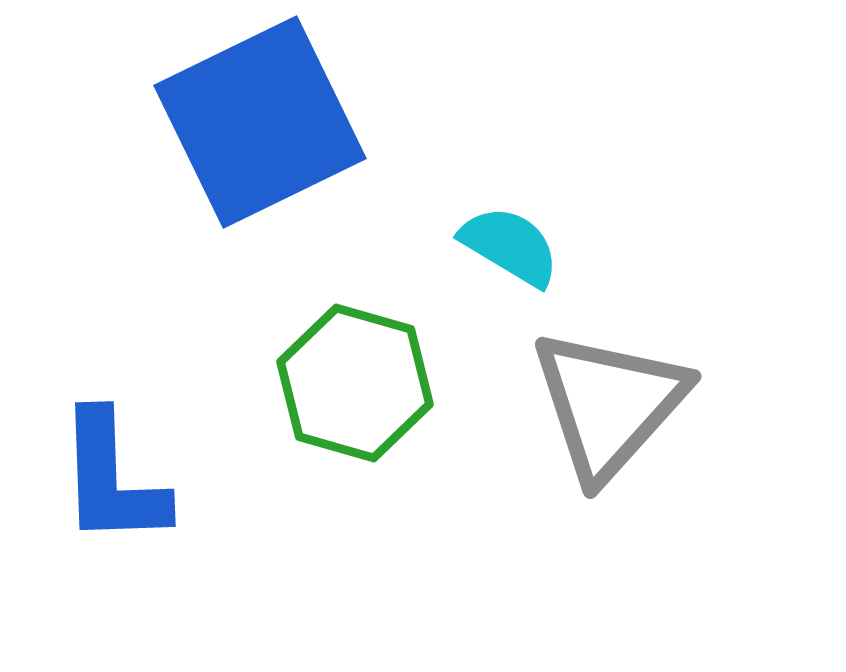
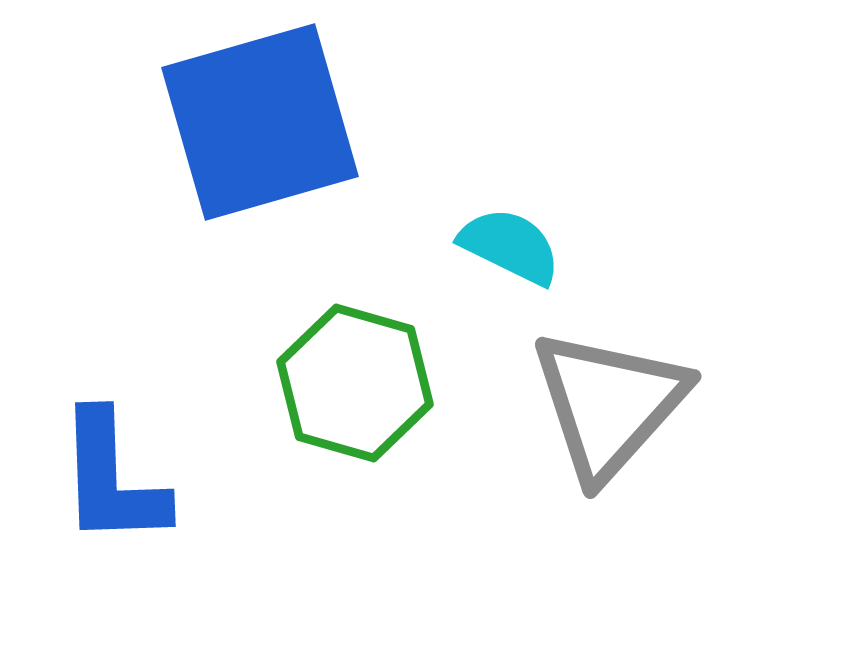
blue square: rotated 10 degrees clockwise
cyan semicircle: rotated 5 degrees counterclockwise
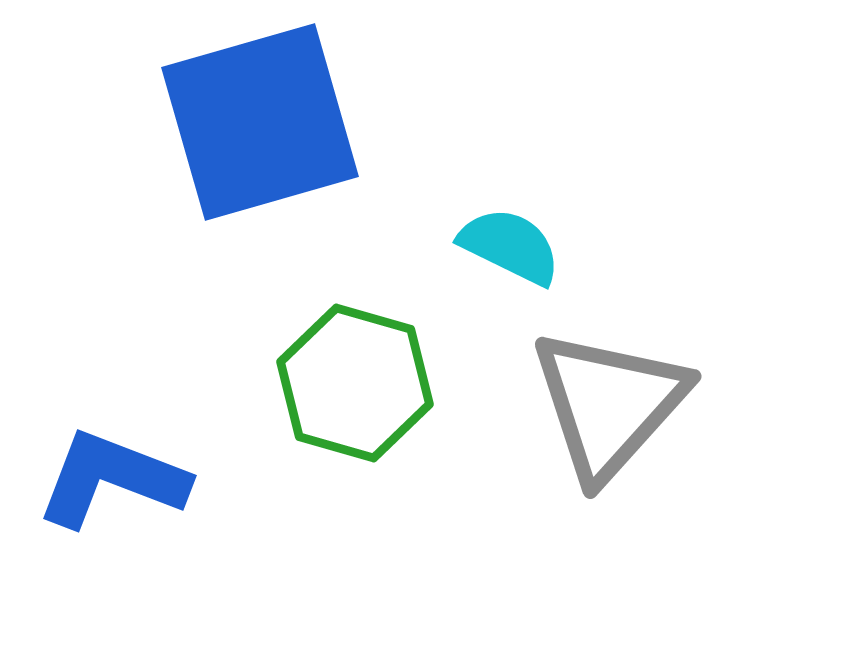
blue L-shape: rotated 113 degrees clockwise
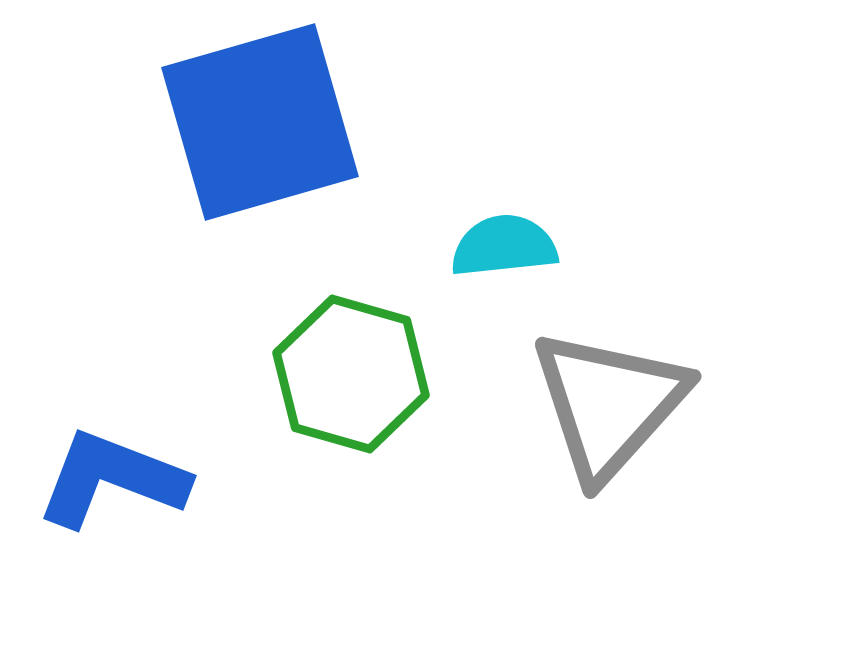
cyan semicircle: moved 6 px left; rotated 32 degrees counterclockwise
green hexagon: moved 4 px left, 9 px up
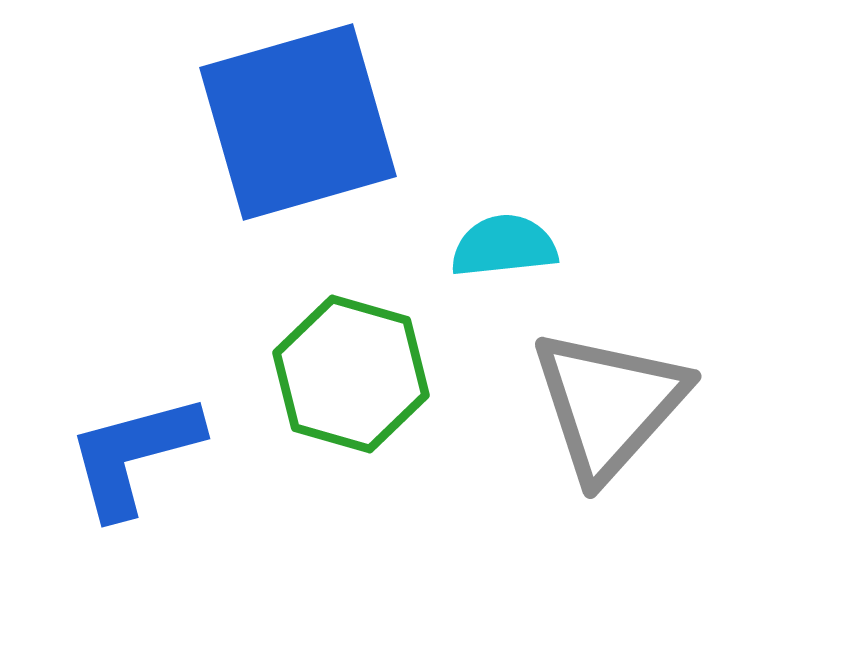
blue square: moved 38 px right
blue L-shape: moved 22 px right, 24 px up; rotated 36 degrees counterclockwise
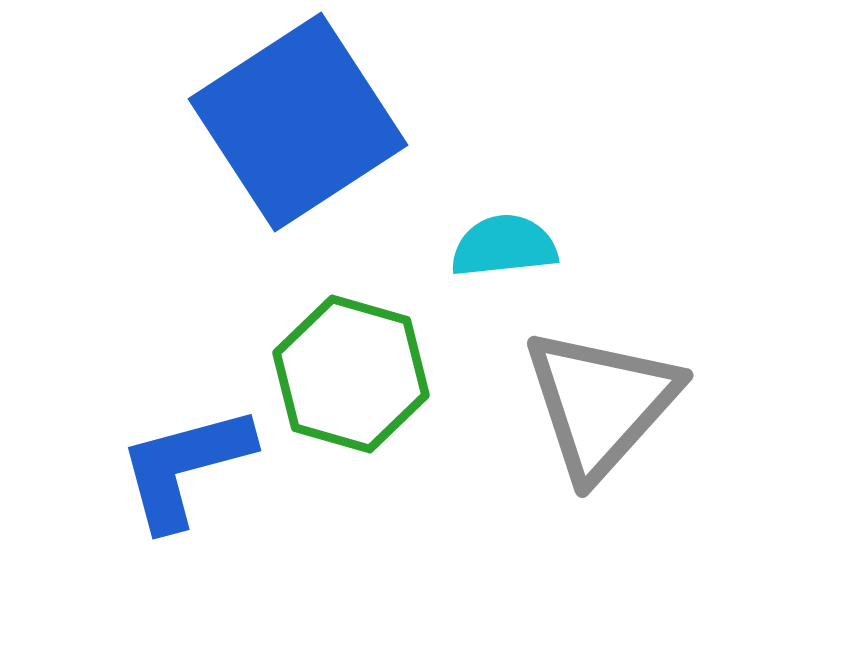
blue square: rotated 17 degrees counterclockwise
gray triangle: moved 8 px left, 1 px up
blue L-shape: moved 51 px right, 12 px down
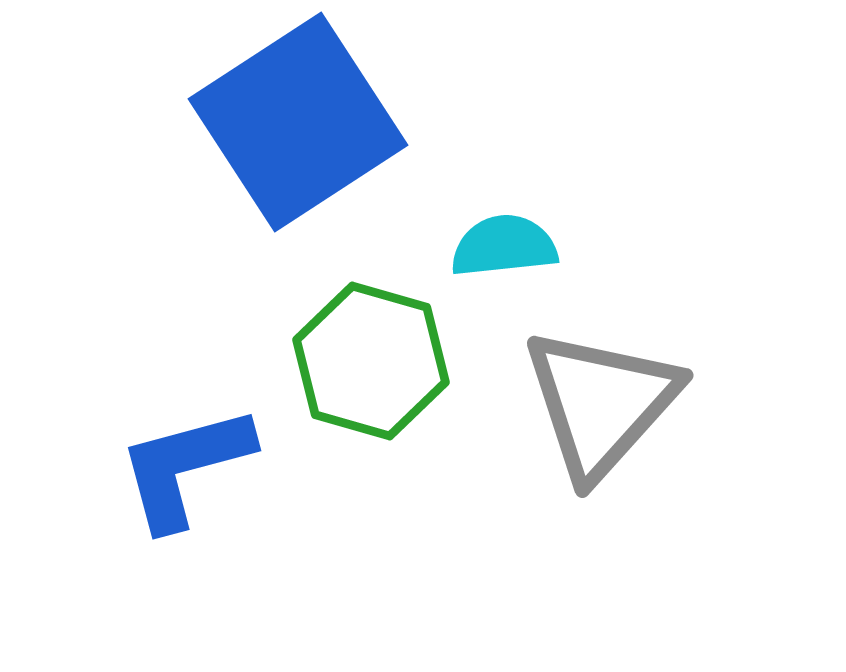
green hexagon: moved 20 px right, 13 px up
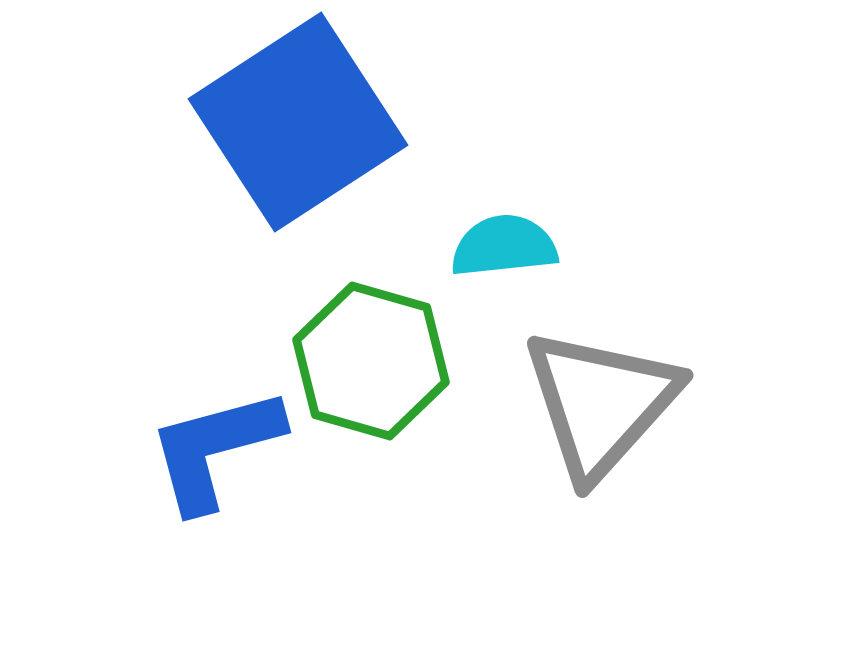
blue L-shape: moved 30 px right, 18 px up
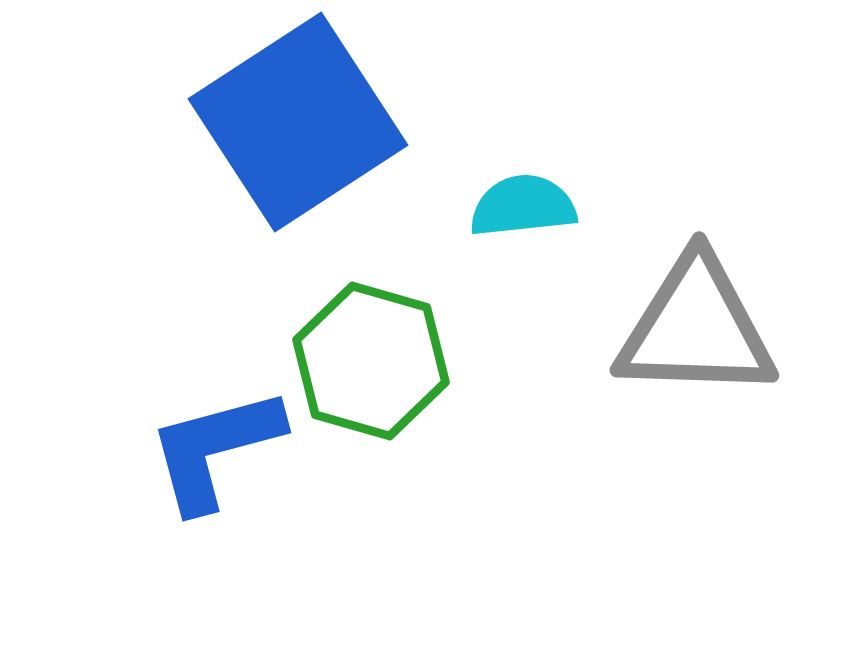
cyan semicircle: moved 19 px right, 40 px up
gray triangle: moved 95 px right, 75 px up; rotated 50 degrees clockwise
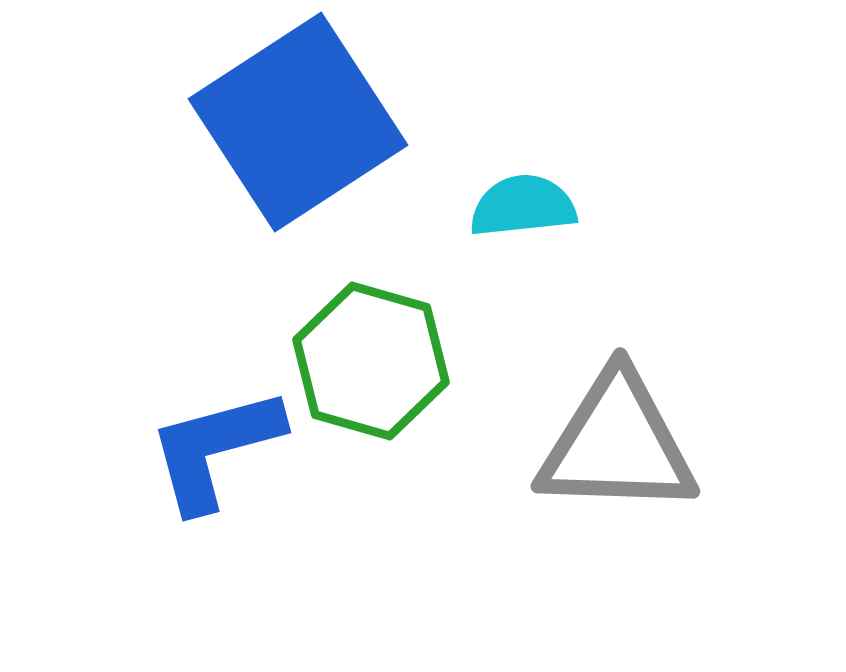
gray triangle: moved 79 px left, 116 px down
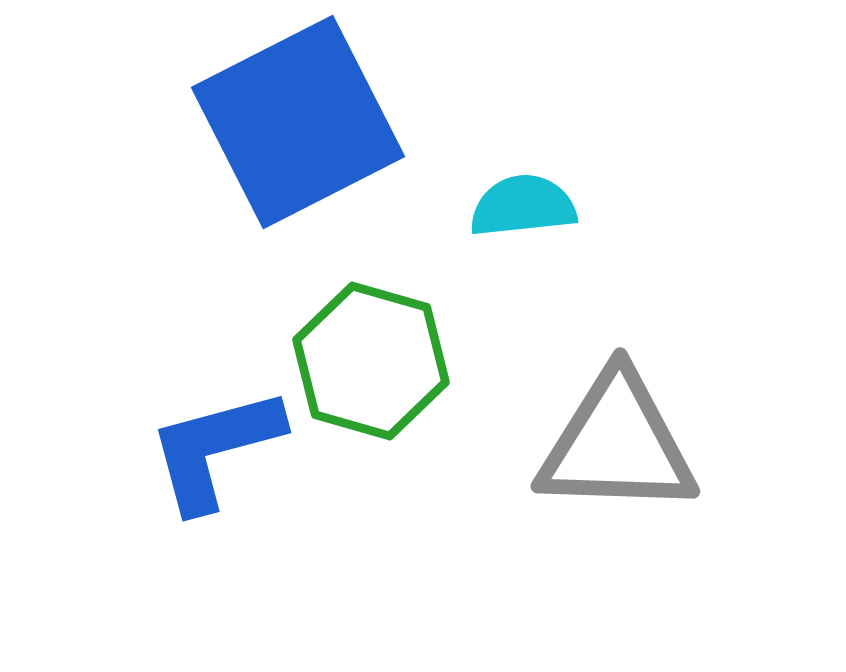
blue square: rotated 6 degrees clockwise
